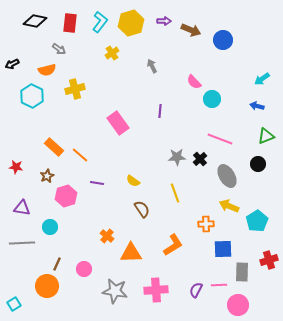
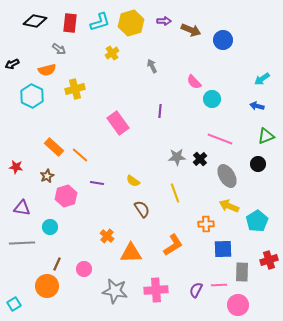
cyan L-shape at (100, 22): rotated 35 degrees clockwise
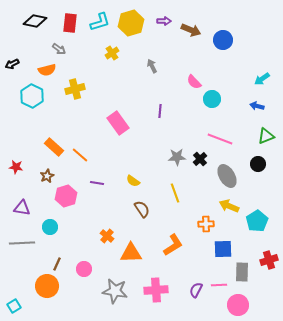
cyan square at (14, 304): moved 2 px down
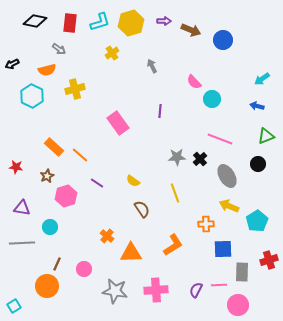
purple line at (97, 183): rotated 24 degrees clockwise
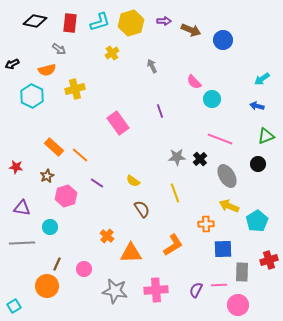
purple line at (160, 111): rotated 24 degrees counterclockwise
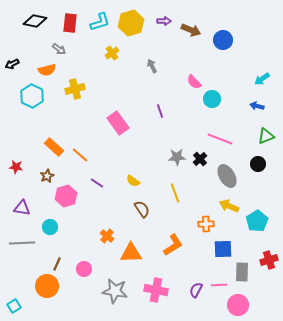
pink cross at (156, 290): rotated 15 degrees clockwise
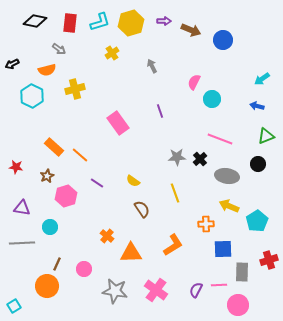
pink semicircle at (194, 82): rotated 70 degrees clockwise
gray ellipse at (227, 176): rotated 50 degrees counterclockwise
pink cross at (156, 290): rotated 25 degrees clockwise
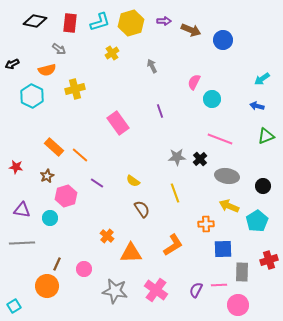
black circle at (258, 164): moved 5 px right, 22 px down
purple triangle at (22, 208): moved 2 px down
cyan circle at (50, 227): moved 9 px up
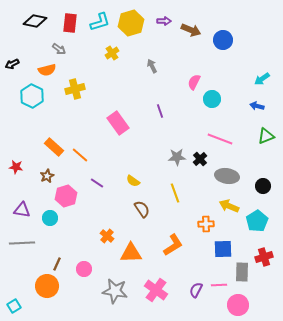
red cross at (269, 260): moved 5 px left, 3 px up
